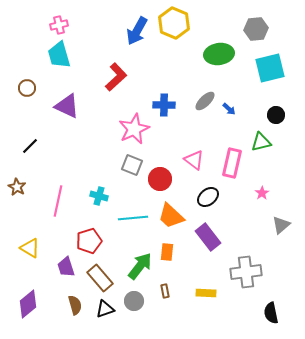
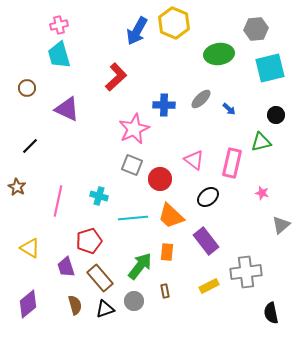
gray ellipse at (205, 101): moved 4 px left, 2 px up
purple triangle at (67, 106): moved 3 px down
pink star at (262, 193): rotated 24 degrees counterclockwise
purple rectangle at (208, 237): moved 2 px left, 4 px down
yellow rectangle at (206, 293): moved 3 px right, 7 px up; rotated 30 degrees counterclockwise
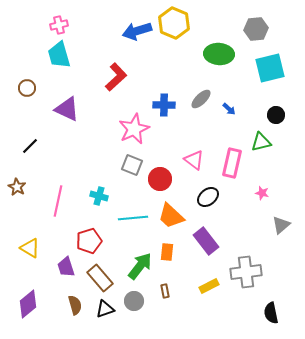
blue arrow at (137, 31): rotated 44 degrees clockwise
green ellipse at (219, 54): rotated 12 degrees clockwise
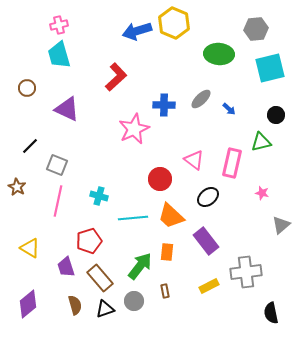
gray square at (132, 165): moved 75 px left
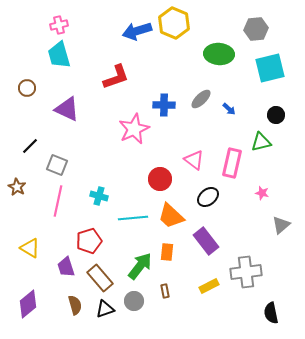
red L-shape at (116, 77): rotated 24 degrees clockwise
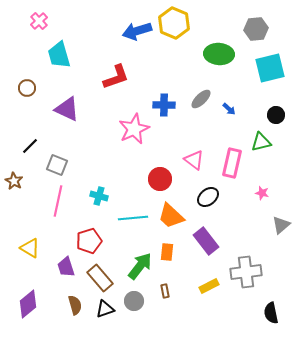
pink cross at (59, 25): moved 20 px left, 4 px up; rotated 30 degrees counterclockwise
brown star at (17, 187): moved 3 px left, 6 px up
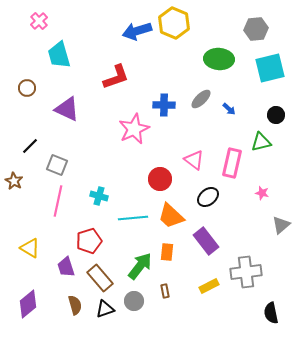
green ellipse at (219, 54): moved 5 px down
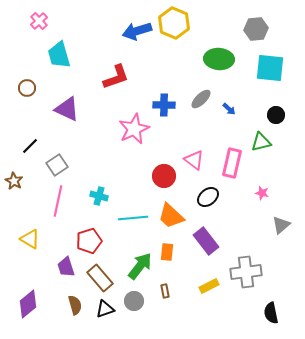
cyan square at (270, 68): rotated 20 degrees clockwise
gray square at (57, 165): rotated 35 degrees clockwise
red circle at (160, 179): moved 4 px right, 3 px up
yellow triangle at (30, 248): moved 9 px up
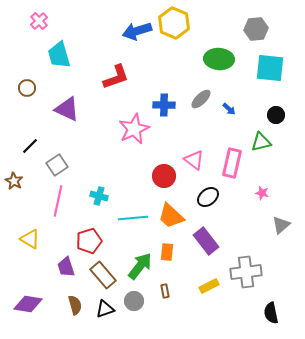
brown rectangle at (100, 278): moved 3 px right, 3 px up
purple diamond at (28, 304): rotated 48 degrees clockwise
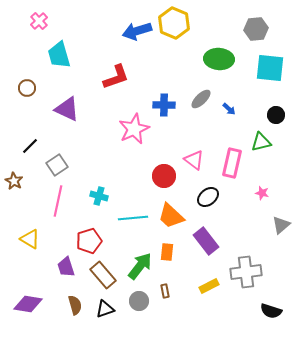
gray circle at (134, 301): moved 5 px right
black semicircle at (271, 313): moved 2 px up; rotated 60 degrees counterclockwise
